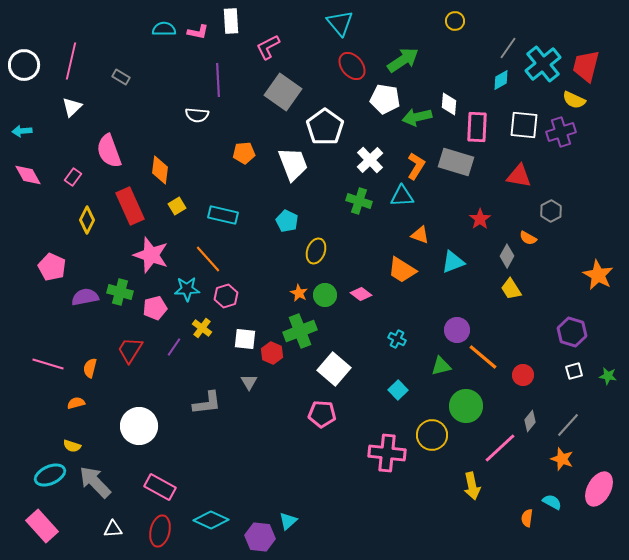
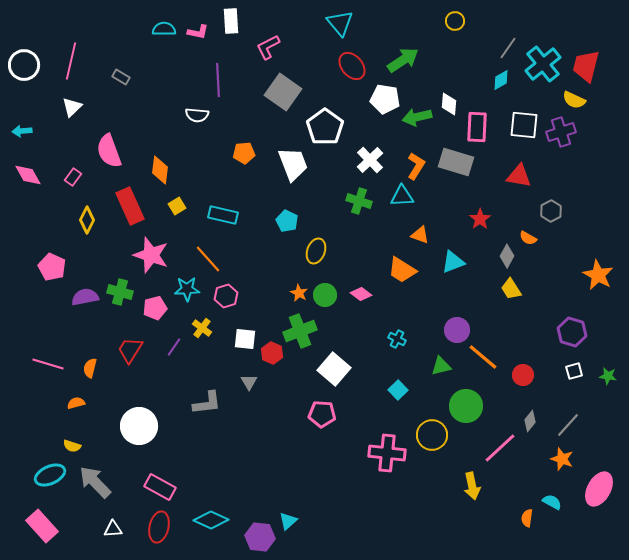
red ellipse at (160, 531): moved 1 px left, 4 px up
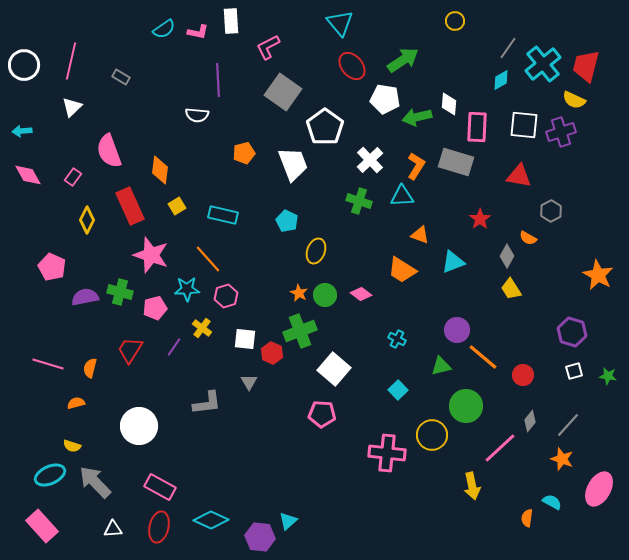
cyan semicircle at (164, 29): rotated 145 degrees clockwise
orange pentagon at (244, 153): rotated 10 degrees counterclockwise
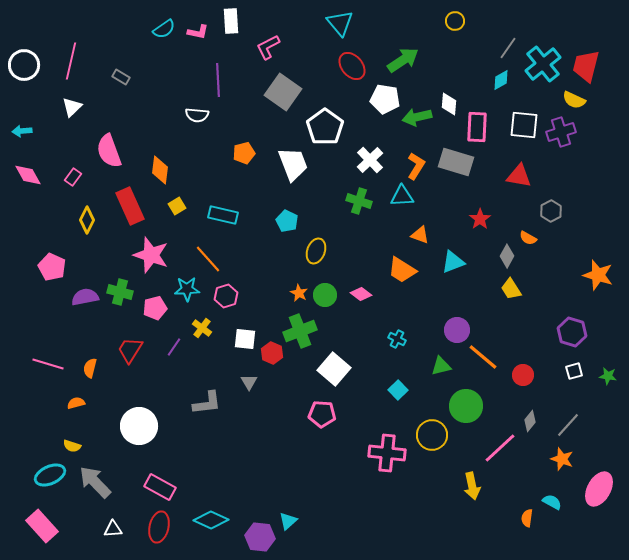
orange star at (598, 275): rotated 12 degrees counterclockwise
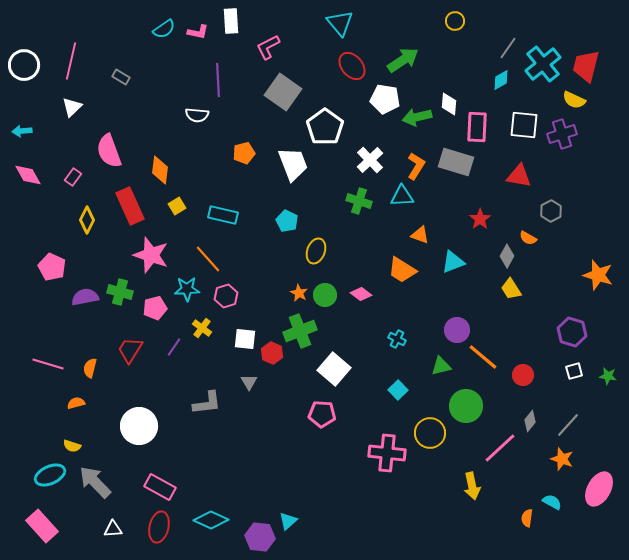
purple cross at (561, 132): moved 1 px right, 2 px down
yellow circle at (432, 435): moved 2 px left, 2 px up
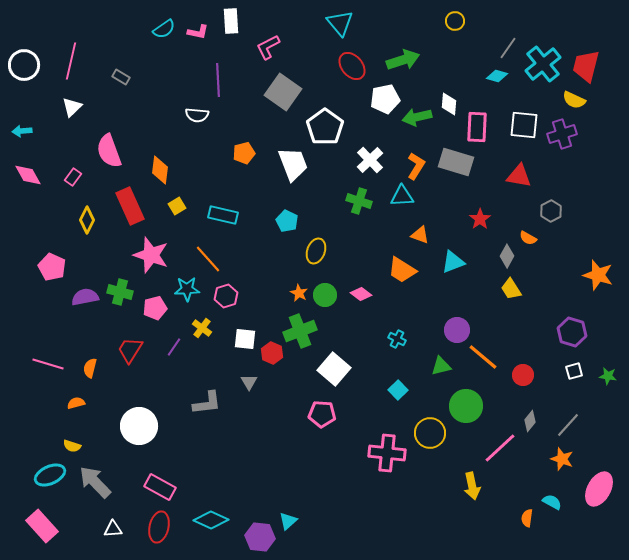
green arrow at (403, 60): rotated 16 degrees clockwise
cyan diamond at (501, 80): moved 4 px left, 4 px up; rotated 45 degrees clockwise
white pentagon at (385, 99): rotated 20 degrees counterclockwise
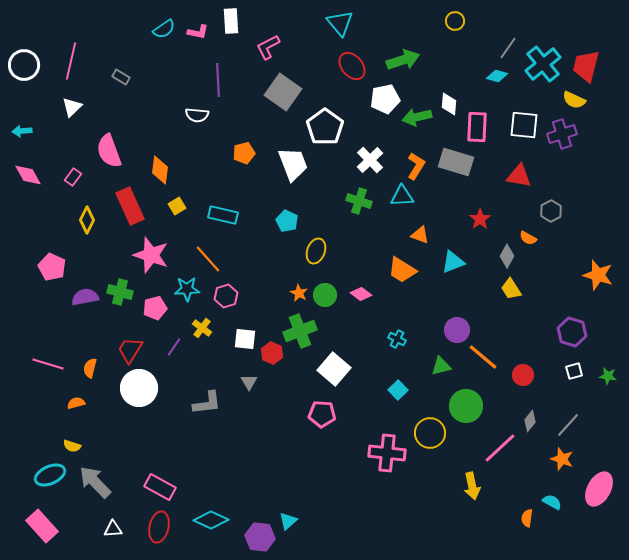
white circle at (139, 426): moved 38 px up
